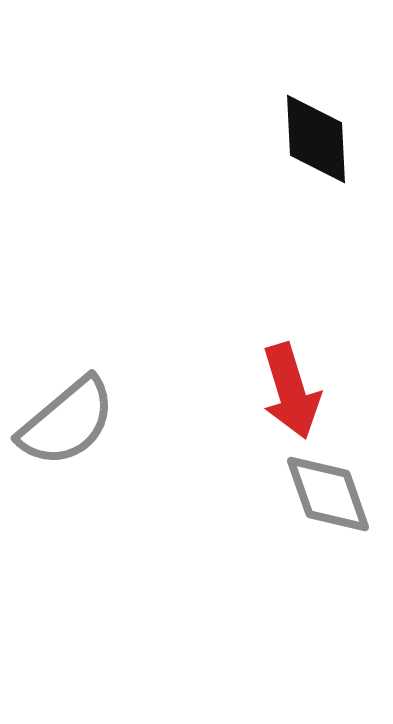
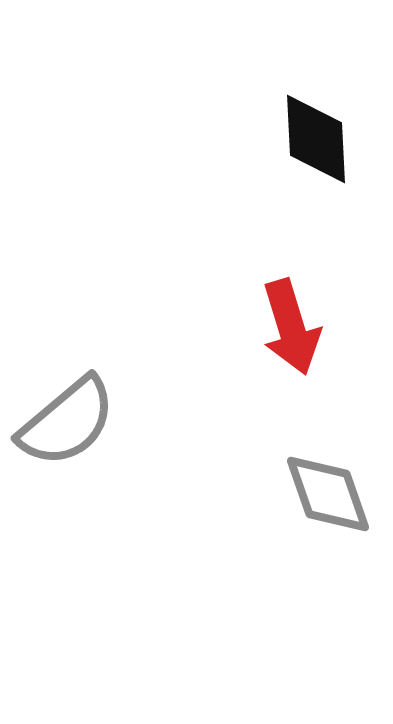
red arrow: moved 64 px up
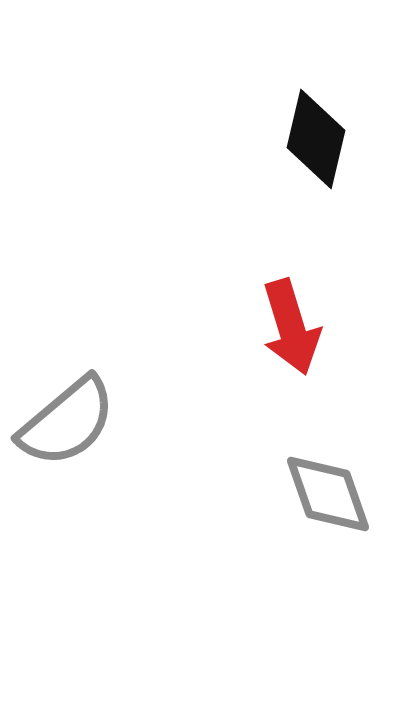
black diamond: rotated 16 degrees clockwise
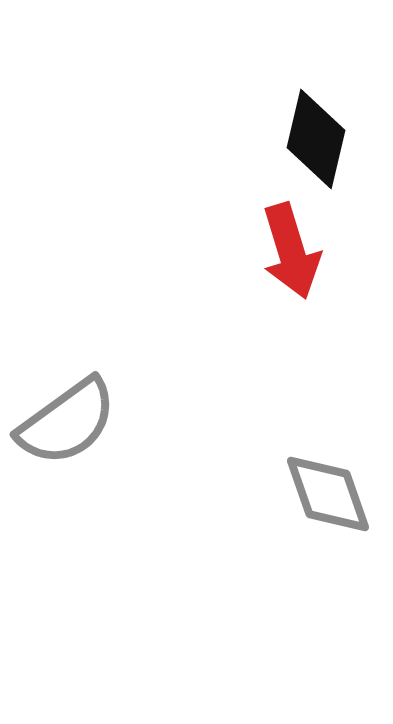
red arrow: moved 76 px up
gray semicircle: rotated 4 degrees clockwise
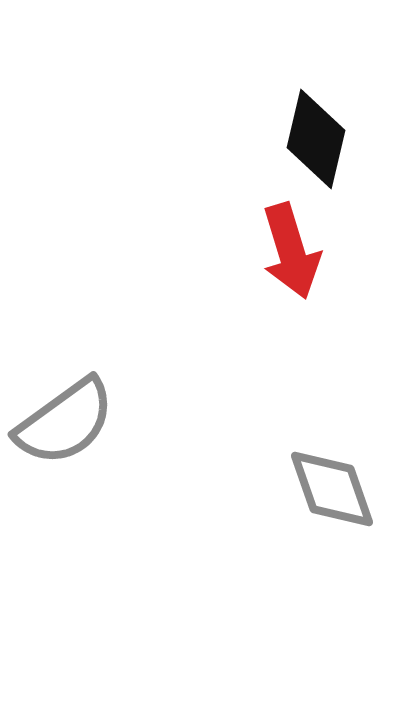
gray semicircle: moved 2 px left
gray diamond: moved 4 px right, 5 px up
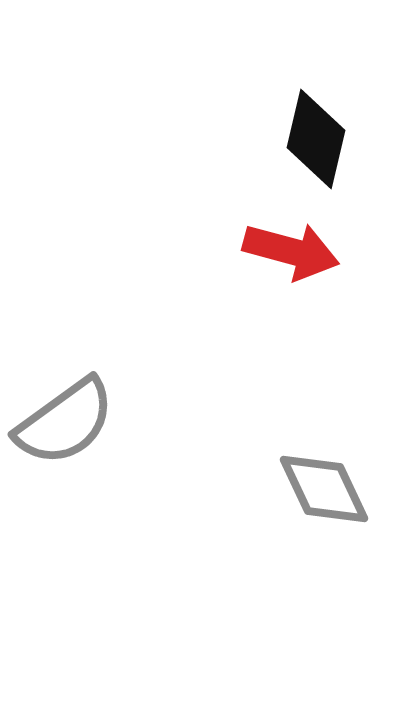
red arrow: rotated 58 degrees counterclockwise
gray diamond: moved 8 px left; rotated 6 degrees counterclockwise
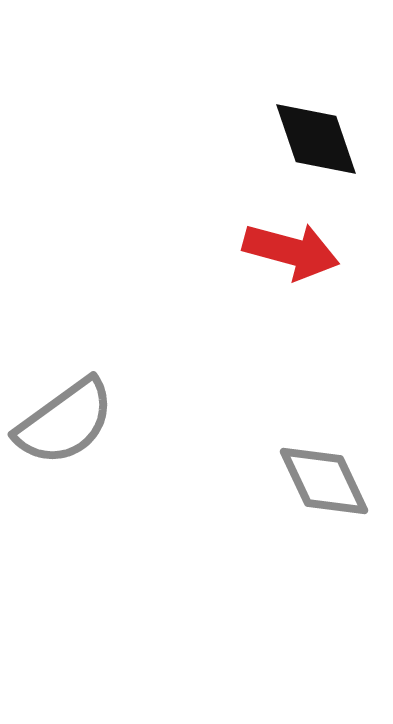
black diamond: rotated 32 degrees counterclockwise
gray diamond: moved 8 px up
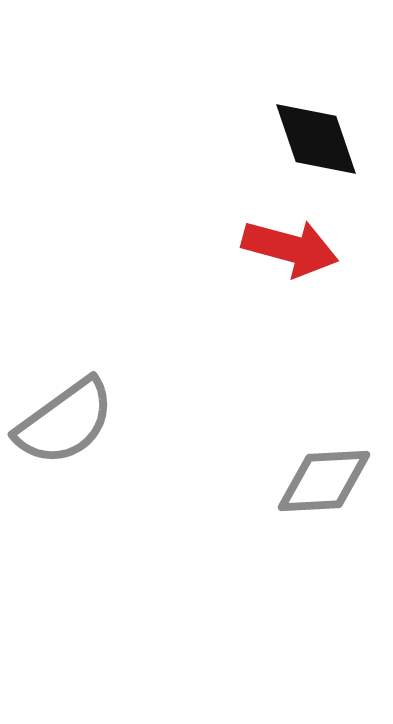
red arrow: moved 1 px left, 3 px up
gray diamond: rotated 68 degrees counterclockwise
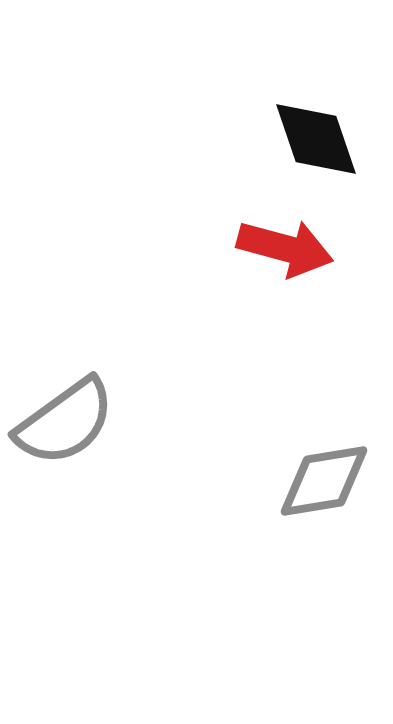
red arrow: moved 5 px left
gray diamond: rotated 6 degrees counterclockwise
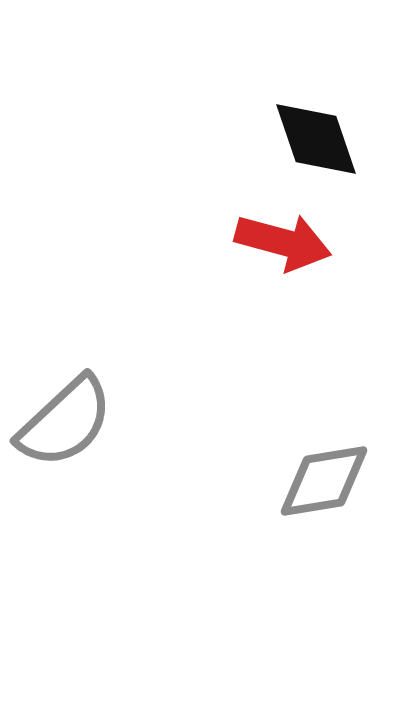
red arrow: moved 2 px left, 6 px up
gray semicircle: rotated 7 degrees counterclockwise
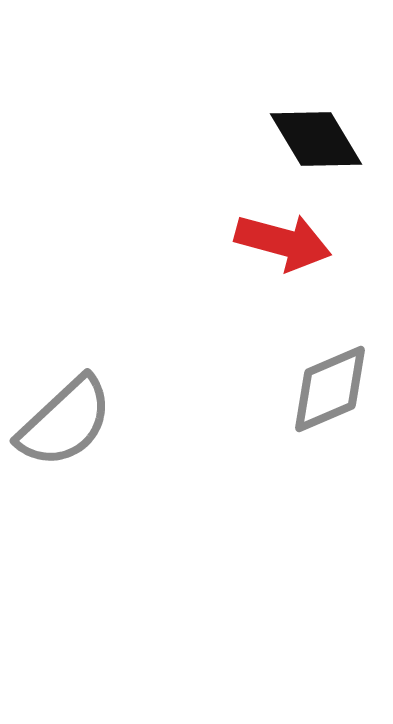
black diamond: rotated 12 degrees counterclockwise
gray diamond: moved 6 px right, 92 px up; rotated 14 degrees counterclockwise
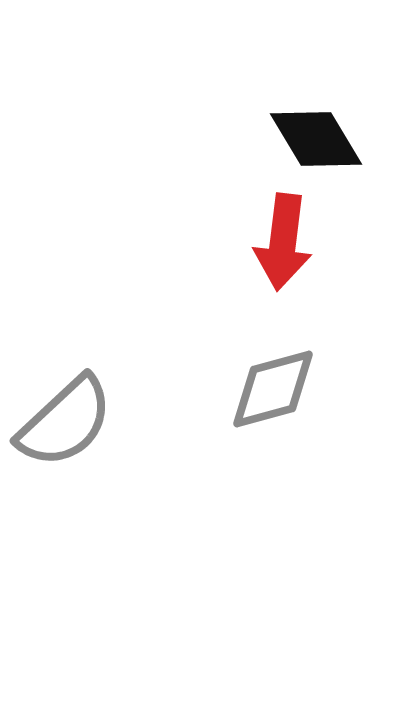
red arrow: rotated 82 degrees clockwise
gray diamond: moved 57 px left; rotated 8 degrees clockwise
